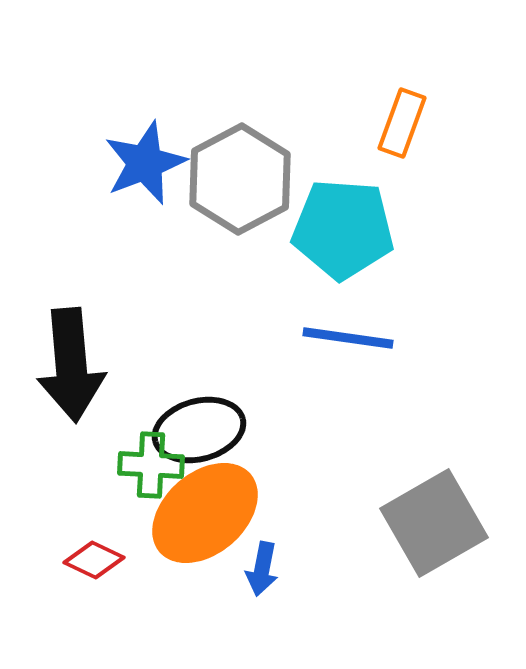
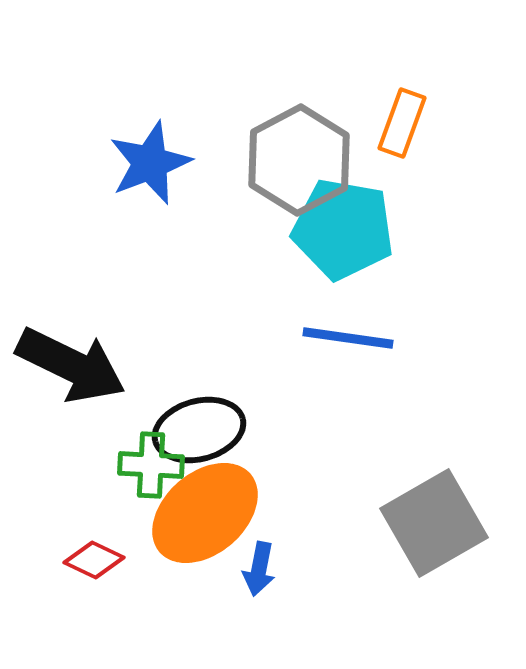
blue star: moved 5 px right
gray hexagon: moved 59 px right, 19 px up
cyan pentagon: rotated 6 degrees clockwise
black arrow: rotated 59 degrees counterclockwise
blue arrow: moved 3 px left
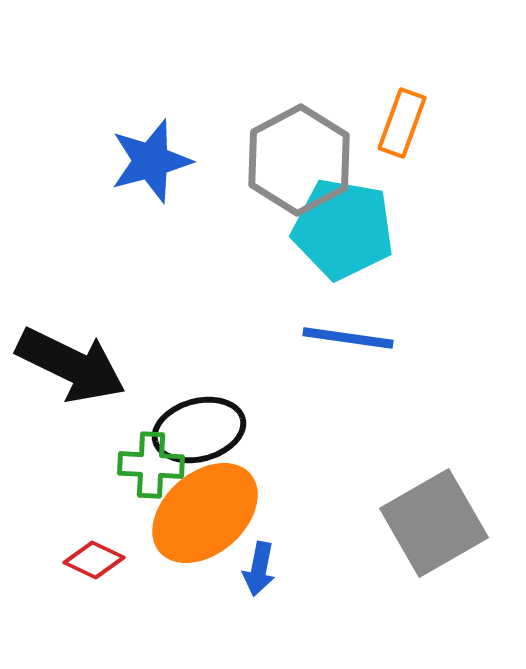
blue star: moved 1 px right, 2 px up; rotated 6 degrees clockwise
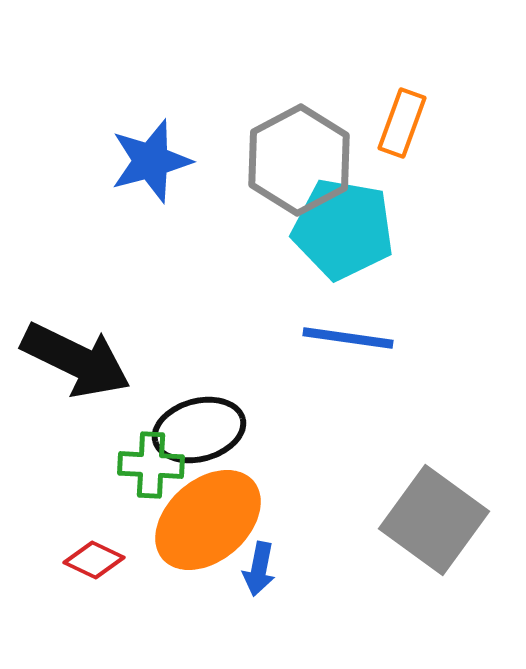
black arrow: moved 5 px right, 5 px up
orange ellipse: moved 3 px right, 7 px down
gray square: moved 3 px up; rotated 24 degrees counterclockwise
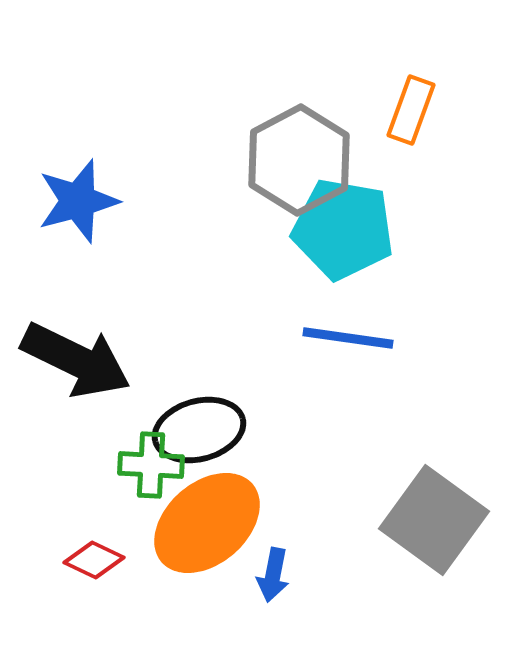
orange rectangle: moved 9 px right, 13 px up
blue star: moved 73 px left, 40 px down
orange ellipse: moved 1 px left, 3 px down
blue arrow: moved 14 px right, 6 px down
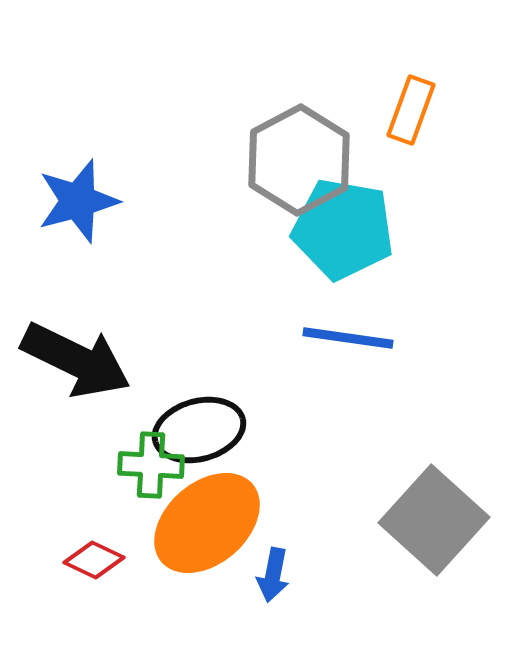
gray square: rotated 6 degrees clockwise
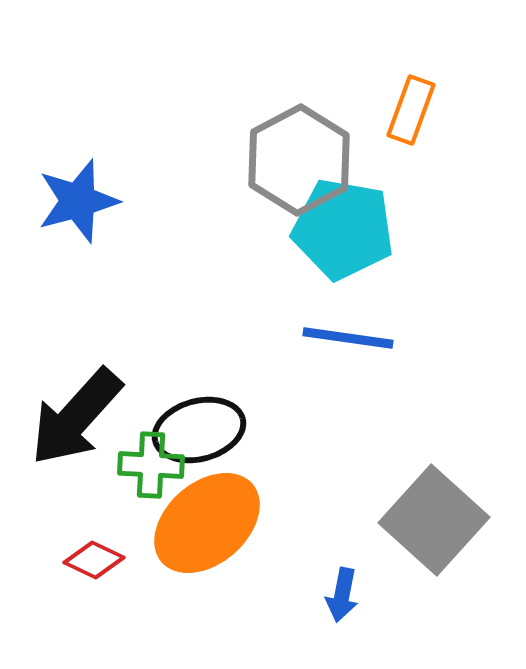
black arrow: moved 57 px down; rotated 106 degrees clockwise
blue arrow: moved 69 px right, 20 px down
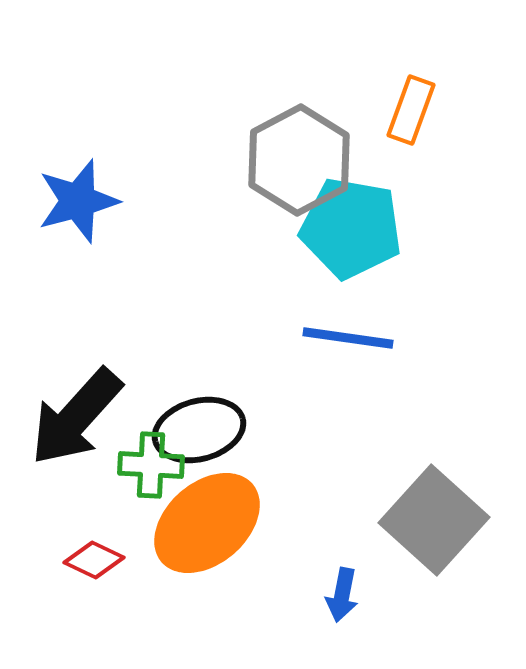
cyan pentagon: moved 8 px right, 1 px up
